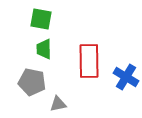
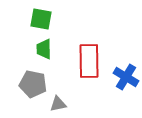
gray pentagon: moved 1 px right, 2 px down
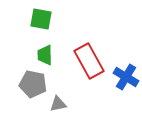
green trapezoid: moved 1 px right, 6 px down
red rectangle: rotated 28 degrees counterclockwise
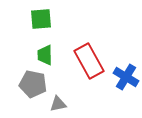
green square: rotated 15 degrees counterclockwise
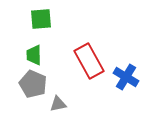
green trapezoid: moved 11 px left
gray pentagon: rotated 12 degrees clockwise
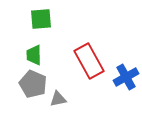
blue cross: rotated 30 degrees clockwise
gray triangle: moved 5 px up
